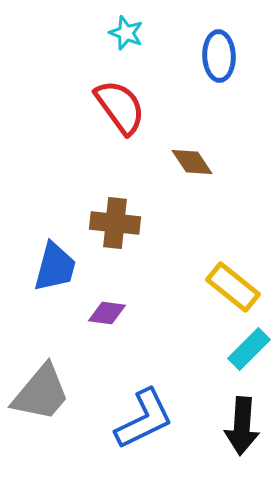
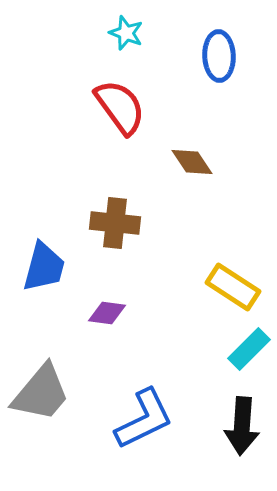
blue trapezoid: moved 11 px left
yellow rectangle: rotated 6 degrees counterclockwise
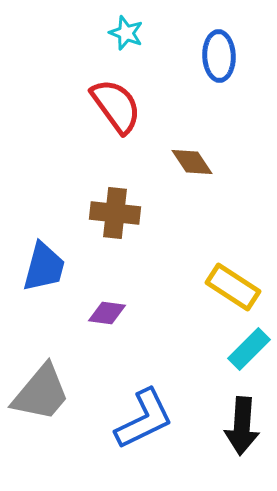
red semicircle: moved 4 px left, 1 px up
brown cross: moved 10 px up
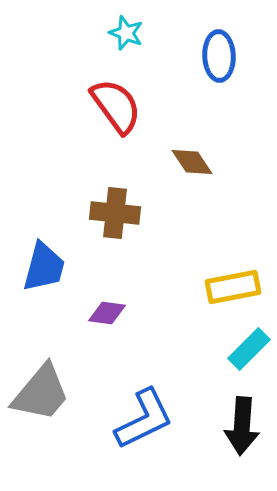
yellow rectangle: rotated 44 degrees counterclockwise
